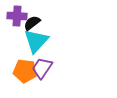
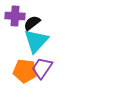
purple cross: moved 2 px left
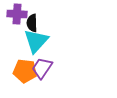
purple cross: moved 2 px right, 2 px up
black semicircle: rotated 54 degrees counterclockwise
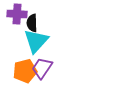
orange pentagon: rotated 20 degrees counterclockwise
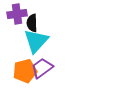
purple cross: rotated 12 degrees counterclockwise
purple trapezoid: rotated 20 degrees clockwise
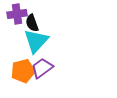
black semicircle: rotated 18 degrees counterclockwise
orange pentagon: moved 2 px left
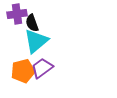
cyan triangle: rotated 8 degrees clockwise
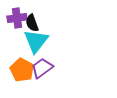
purple cross: moved 4 px down
cyan triangle: rotated 12 degrees counterclockwise
orange pentagon: moved 1 px left, 1 px up; rotated 30 degrees counterclockwise
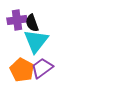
purple cross: moved 2 px down
